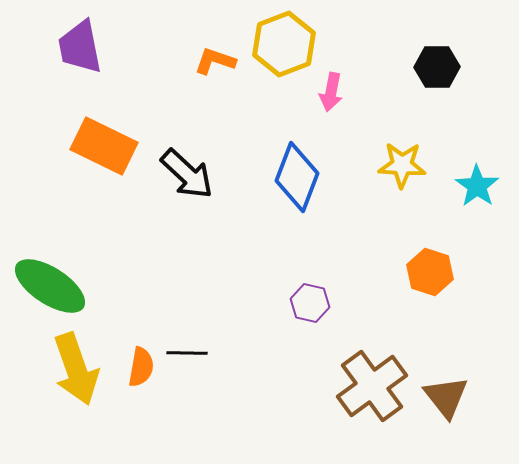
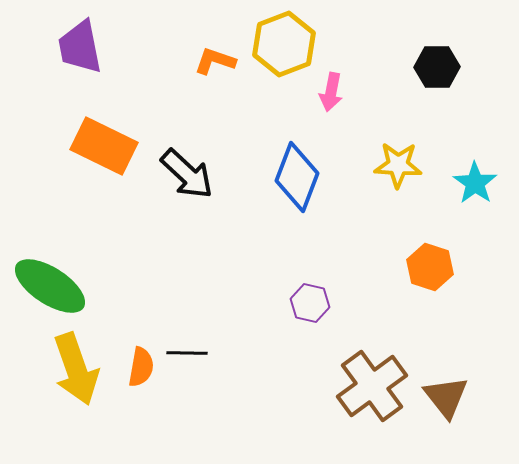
yellow star: moved 4 px left
cyan star: moved 2 px left, 3 px up
orange hexagon: moved 5 px up
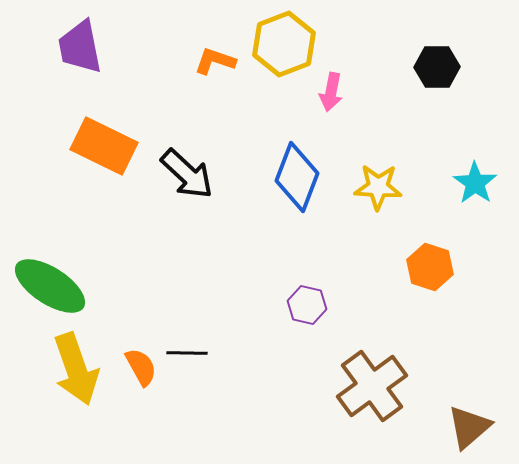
yellow star: moved 20 px left, 22 px down
purple hexagon: moved 3 px left, 2 px down
orange semicircle: rotated 39 degrees counterclockwise
brown triangle: moved 23 px right, 30 px down; rotated 27 degrees clockwise
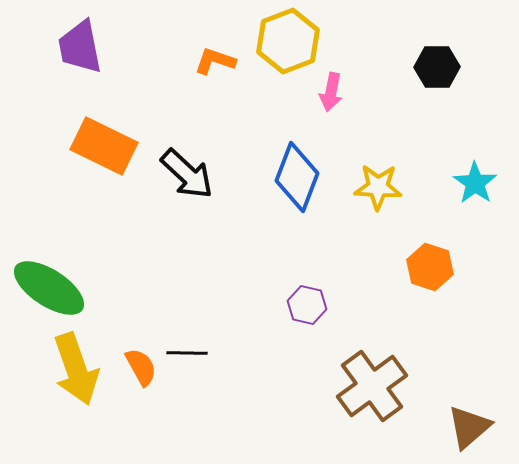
yellow hexagon: moved 4 px right, 3 px up
green ellipse: moved 1 px left, 2 px down
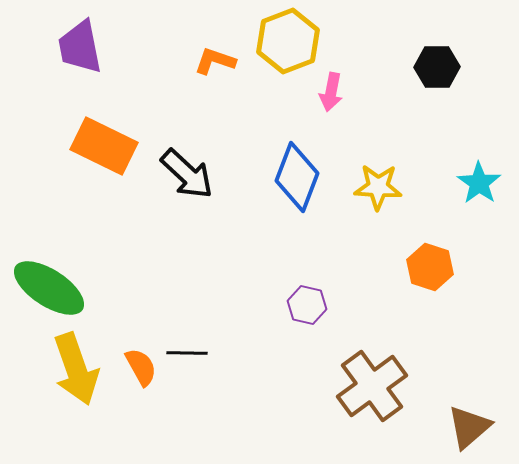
cyan star: moved 4 px right
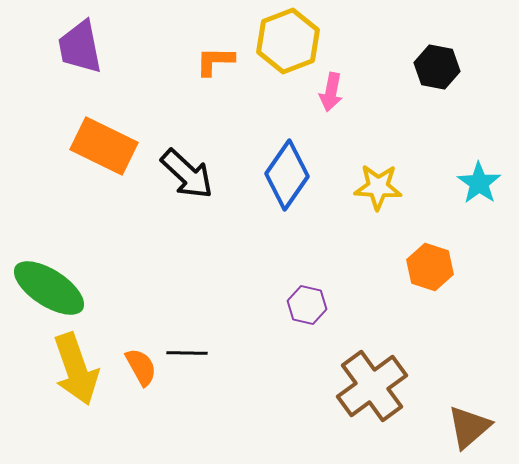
orange L-shape: rotated 18 degrees counterclockwise
black hexagon: rotated 12 degrees clockwise
blue diamond: moved 10 px left, 2 px up; rotated 14 degrees clockwise
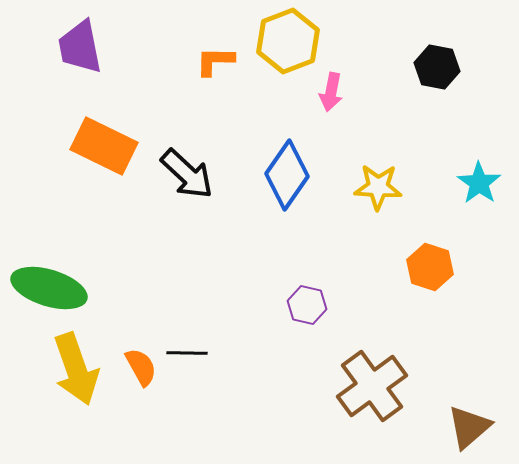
green ellipse: rotated 16 degrees counterclockwise
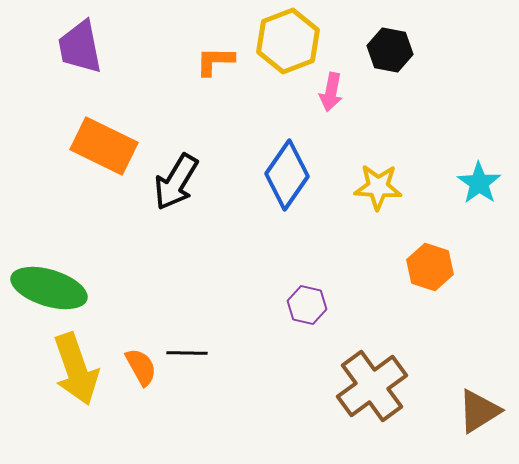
black hexagon: moved 47 px left, 17 px up
black arrow: moved 11 px left, 8 px down; rotated 78 degrees clockwise
brown triangle: moved 10 px right, 16 px up; rotated 9 degrees clockwise
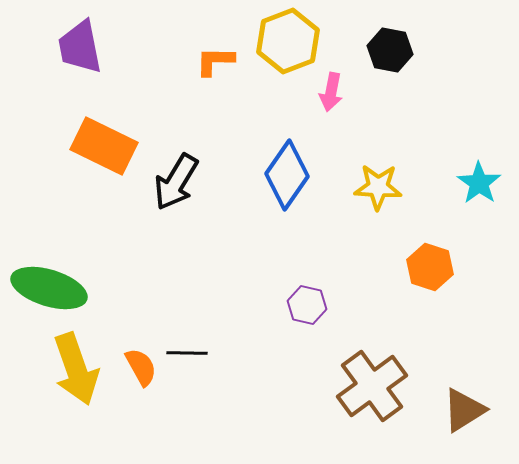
brown triangle: moved 15 px left, 1 px up
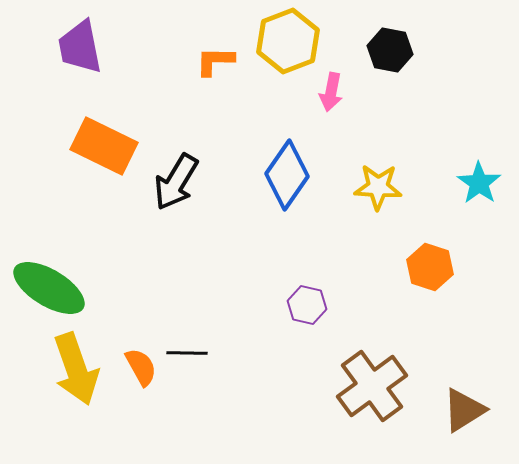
green ellipse: rotated 14 degrees clockwise
